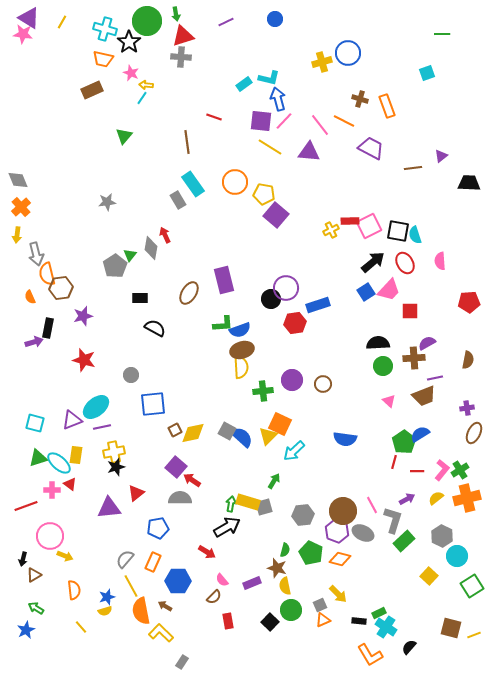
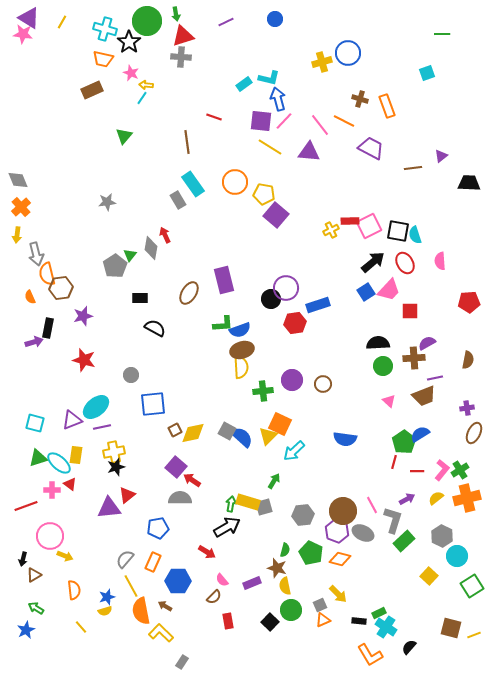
red triangle at (136, 493): moved 9 px left, 2 px down
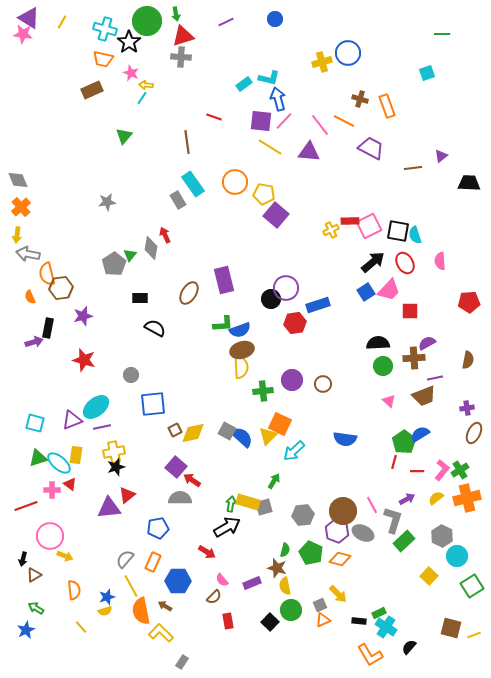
gray arrow at (36, 254): moved 8 px left; rotated 115 degrees clockwise
gray pentagon at (115, 266): moved 1 px left, 2 px up
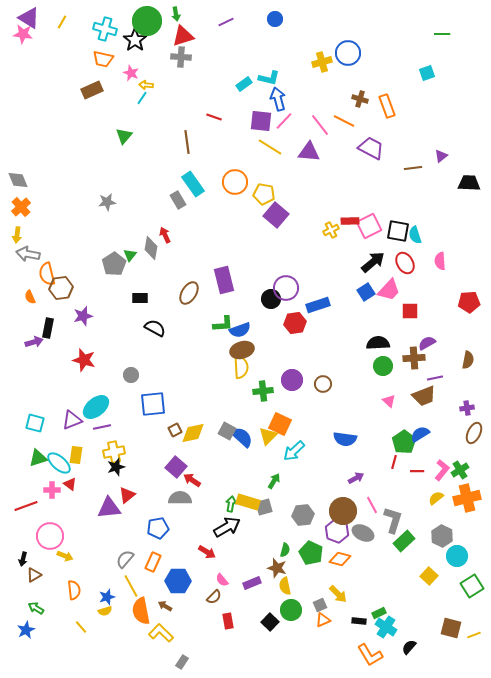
black star at (129, 42): moved 6 px right, 2 px up
purple arrow at (407, 499): moved 51 px left, 21 px up
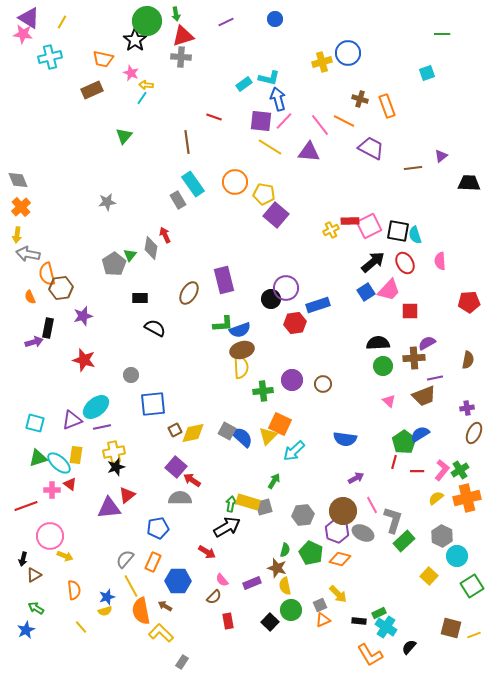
cyan cross at (105, 29): moved 55 px left, 28 px down; rotated 30 degrees counterclockwise
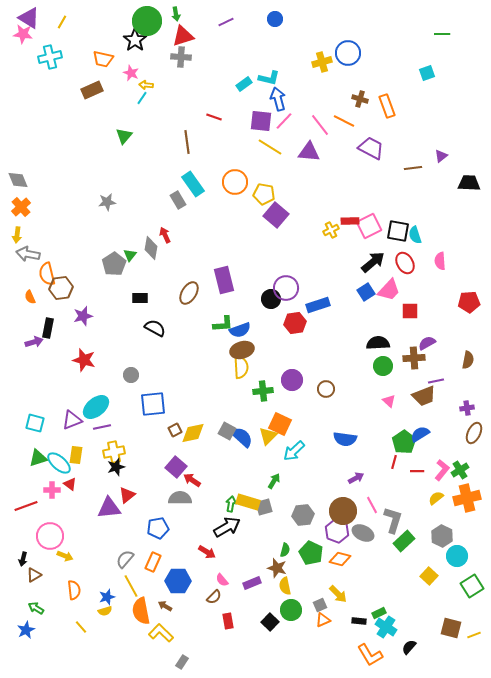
purple line at (435, 378): moved 1 px right, 3 px down
brown circle at (323, 384): moved 3 px right, 5 px down
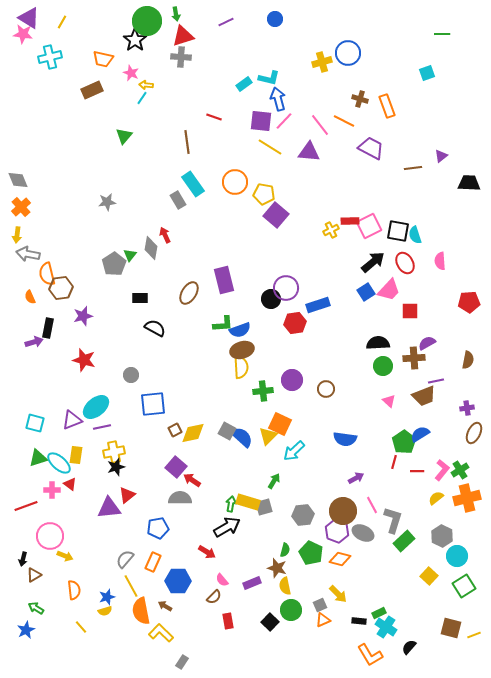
green square at (472, 586): moved 8 px left
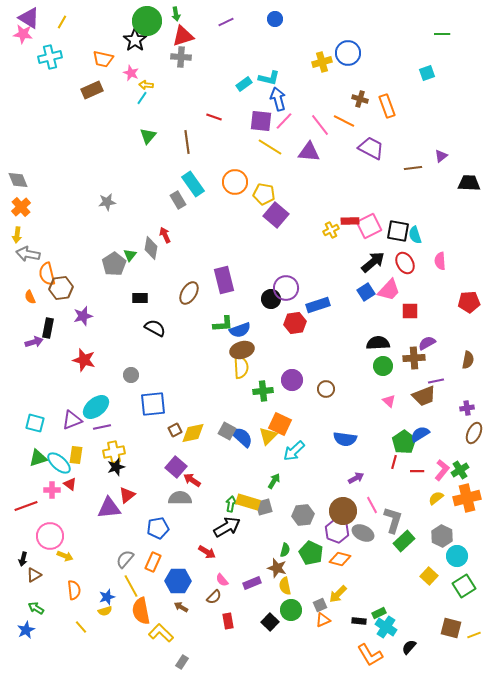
green triangle at (124, 136): moved 24 px right
yellow arrow at (338, 594): rotated 90 degrees clockwise
brown arrow at (165, 606): moved 16 px right, 1 px down
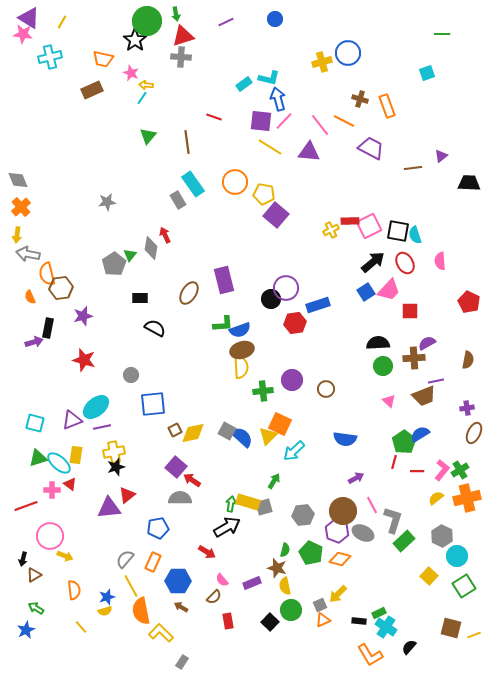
red pentagon at (469, 302): rotated 30 degrees clockwise
